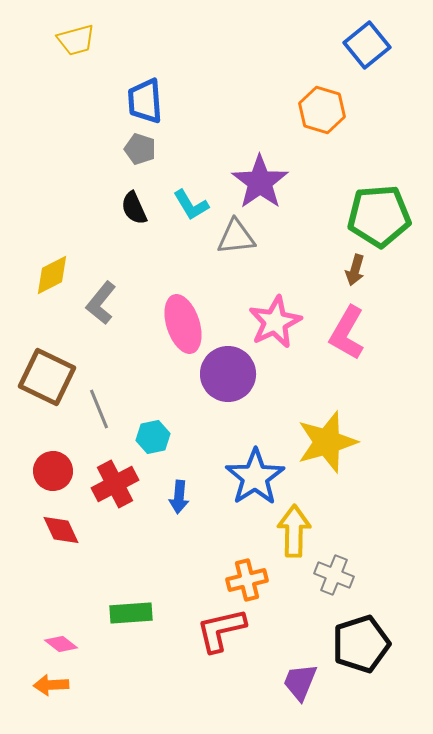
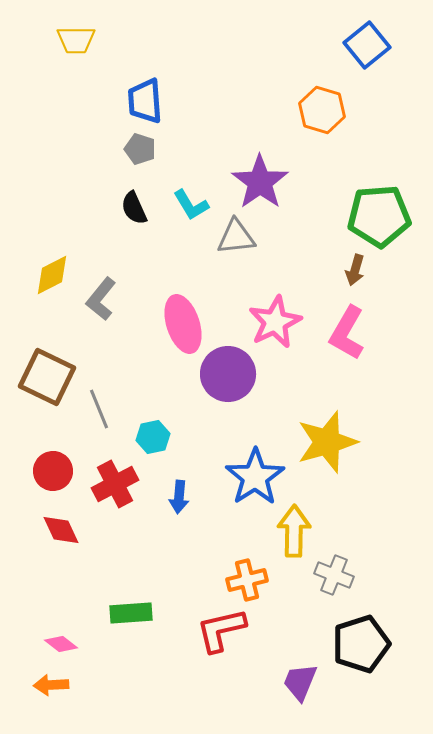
yellow trapezoid: rotated 15 degrees clockwise
gray L-shape: moved 4 px up
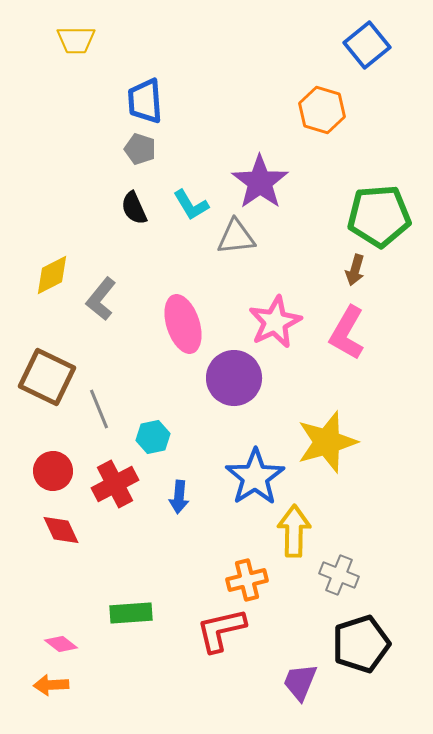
purple circle: moved 6 px right, 4 px down
gray cross: moved 5 px right
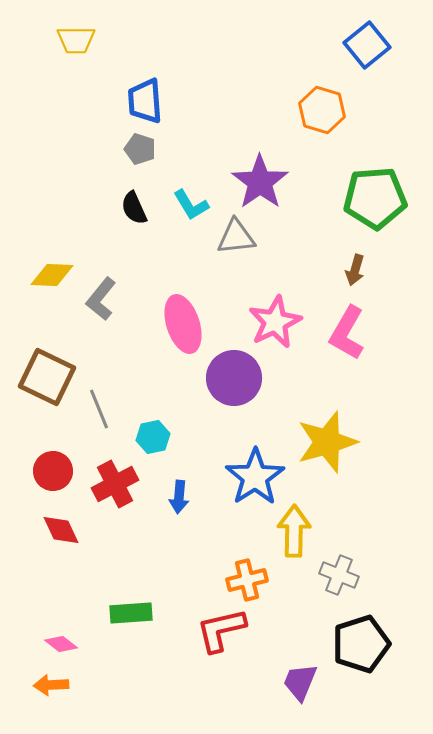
green pentagon: moved 4 px left, 18 px up
yellow diamond: rotated 30 degrees clockwise
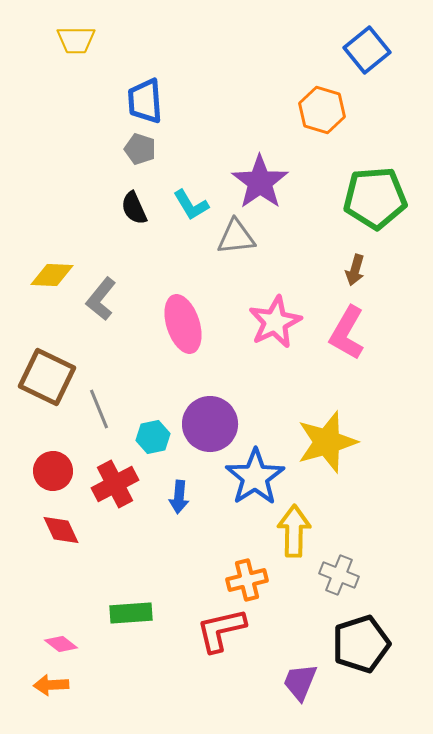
blue square: moved 5 px down
purple circle: moved 24 px left, 46 px down
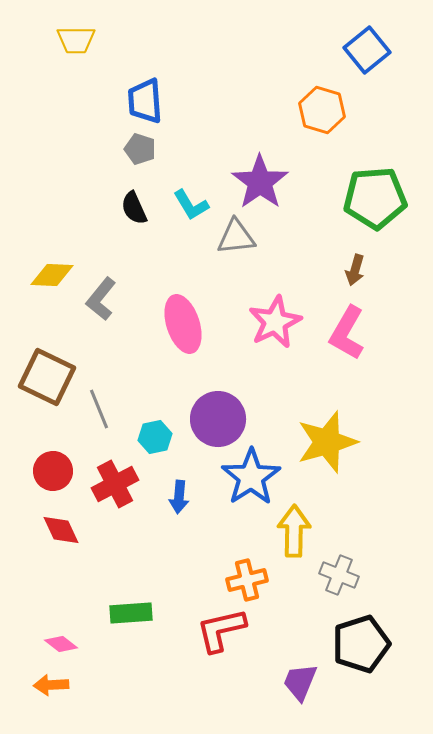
purple circle: moved 8 px right, 5 px up
cyan hexagon: moved 2 px right
blue star: moved 4 px left
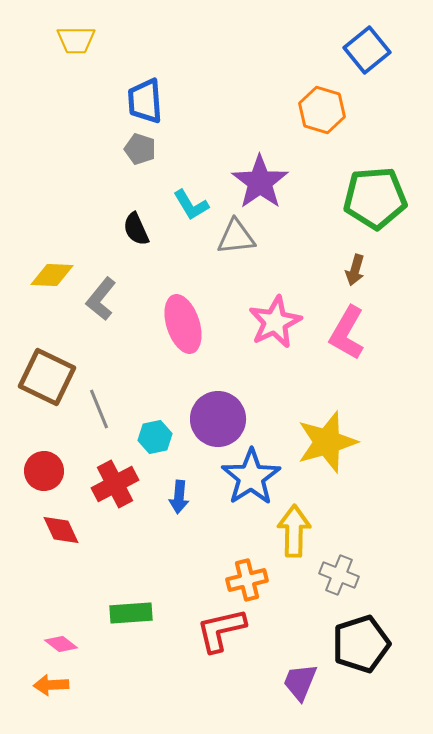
black semicircle: moved 2 px right, 21 px down
red circle: moved 9 px left
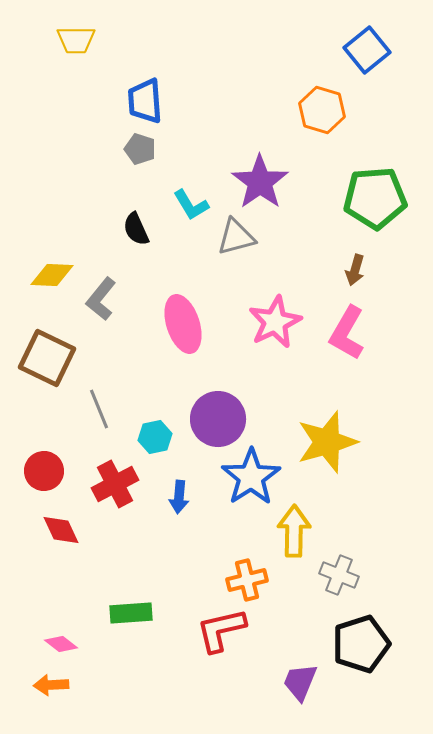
gray triangle: rotated 9 degrees counterclockwise
brown square: moved 19 px up
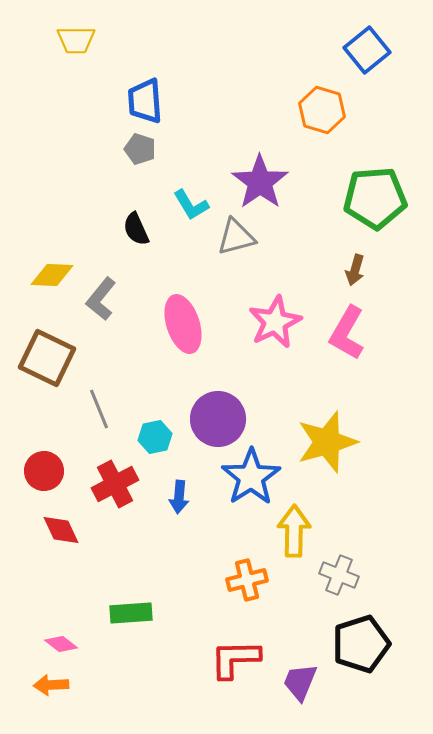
red L-shape: moved 14 px right, 29 px down; rotated 12 degrees clockwise
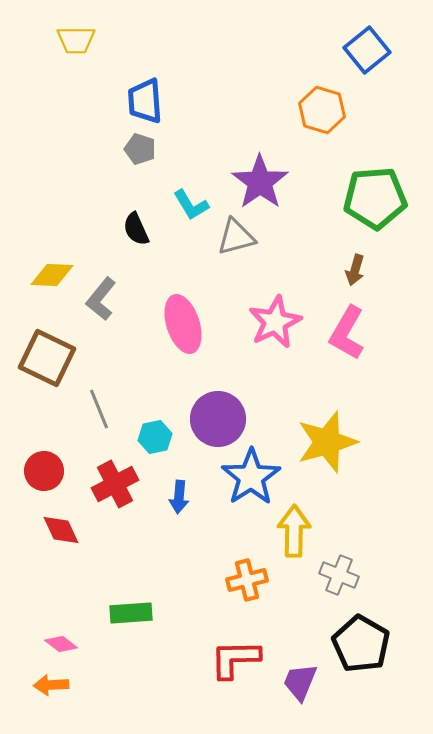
black pentagon: rotated 24 degrees counterclockwise
